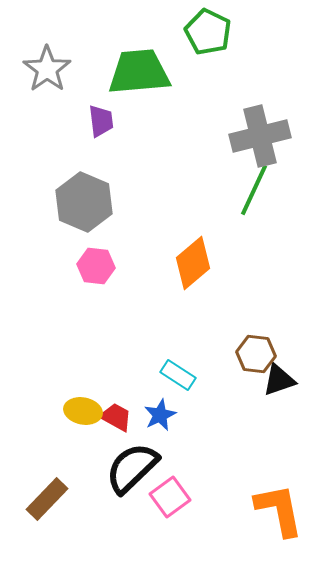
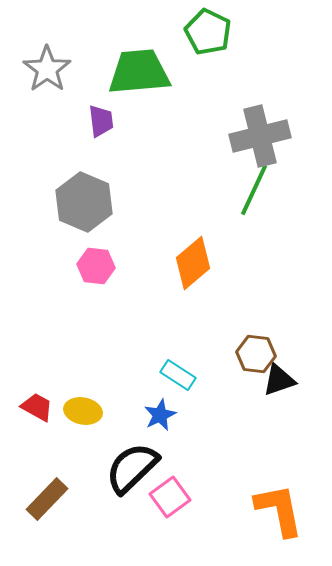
red trapezoid: moved 79 px left, 10 px up
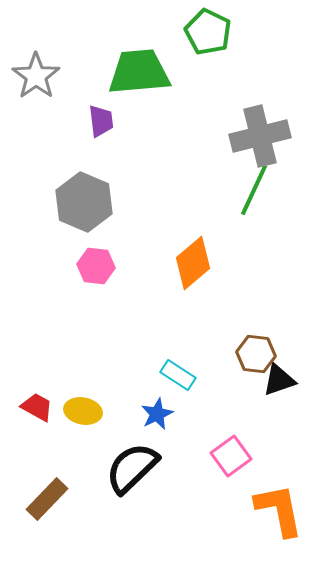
gray star: moved 11 px left, 7 px down
blue star: moved 3 px left, 1 px up
pink square: moved 61 px right, 41 px up
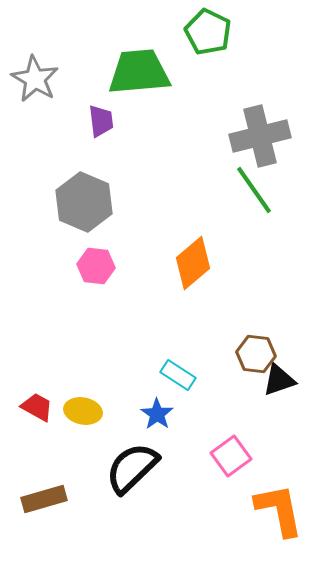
gray star: moved 1 px left, 3 px down; rotated 6 degrees counterclockwise
green line: rotated 60 degrees counterclockwise
blue star: rotated 12 degrees counterclockwise
brown rectangle: moved 3 px left; rotated 30 degrees clockwise
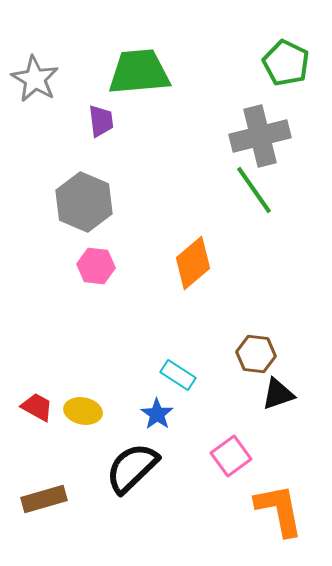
green pentagon: moved 78 px right, 31 px down
black triangle: moved 1 px left, 14 px down
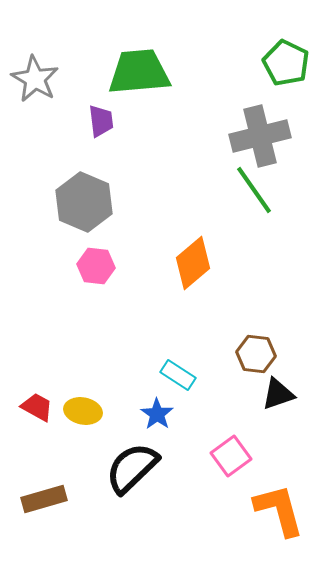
orange L-shape: rotated 4 degrees counterclockwise
